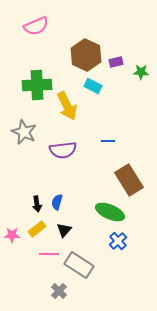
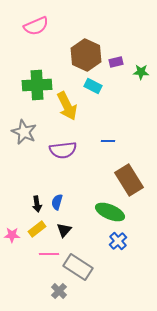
gray rectangle: moved 1 px left, 2 px down
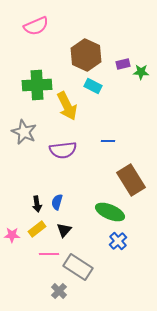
purple rectangle: moved 7 px right, 2 px down
brown rectangle: moved 2 px right
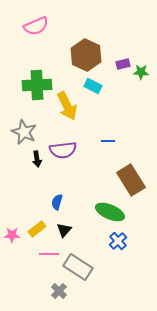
black arrow: moved 45 px up
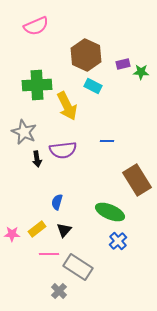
blue line: moved 1 px left
brown rectangle: moved 6 px right
pink star: moved 1 px up
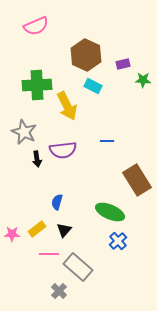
green star: moved 2 px right, 8 px down
gray rectangle: rotated 8 degrees clockwise
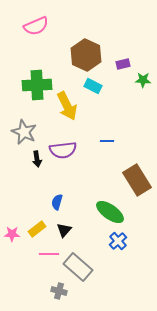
green ellipse: rotated 12 degrees clockwise
gray cross: rotated 28 degrees counterclockwise
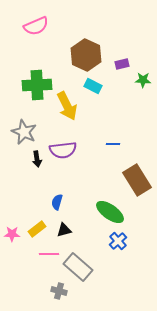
purple rectangle: moved 1 px left
blue line: moved 6 px right, 3 px down
black triangle: rotated 35 degrees clockwise
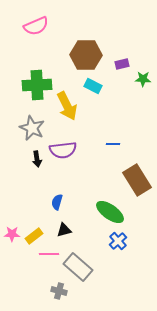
brown hexagon: rotated 24 degrees counterclockwise
green star: moved 1 px up
gray star: moved 8 px right, 4 px up
yellow rectangle: moved 3 px left, 7 px down
